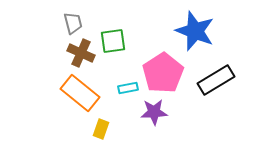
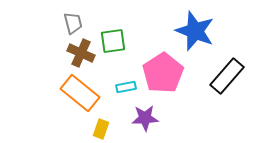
black rectangle: moved 11 px right, 4 px up; rotated 18 degrees counterclockwise
cyan rectangle: moved 2 px left, 1 px up
purple star: moved 9 px left, 6 px down
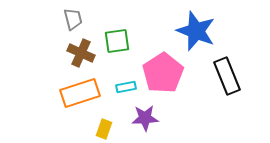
gray trapezoid: moved 4 px up
blue star: moved 1 px right
green square: moved 4 px right
black rectangle: rotated 63 degrees counterclockwise
orange rectangle: rotated 57 degrees counterclockwise
yellow rectangle: moved 3 px right
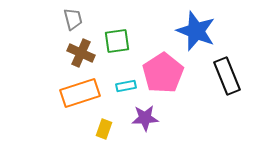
cyan rectangle: moved 1 px up
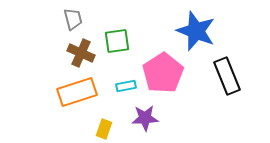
orange rectangle: moved 3 px left, 1 px up
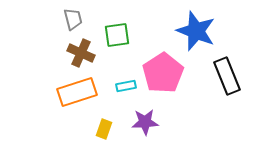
green square: moved 6 px up
purple star: moved 4 px down
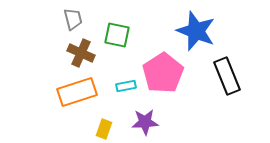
green square: rotated 20 degrees clockwise
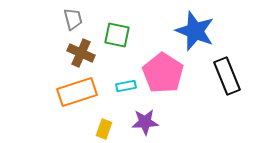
blue star: moved 1 px left
pink pentagon: rotated 6 degrees counterclockwise
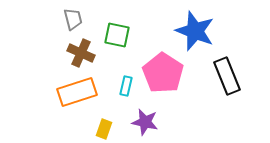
cyan rectangle: rotated 66 degrees counterclockwise
purple star: rotated 16 degrees clockwise
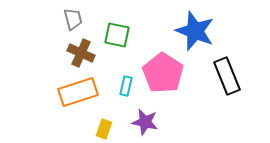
orange rectangle: moved 1 px right
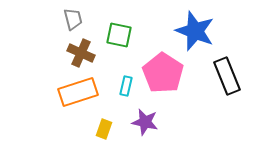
green square: moved 2 px right
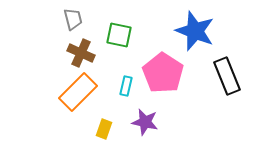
orange rectangle: rotated 27 degrees counterclockwise
